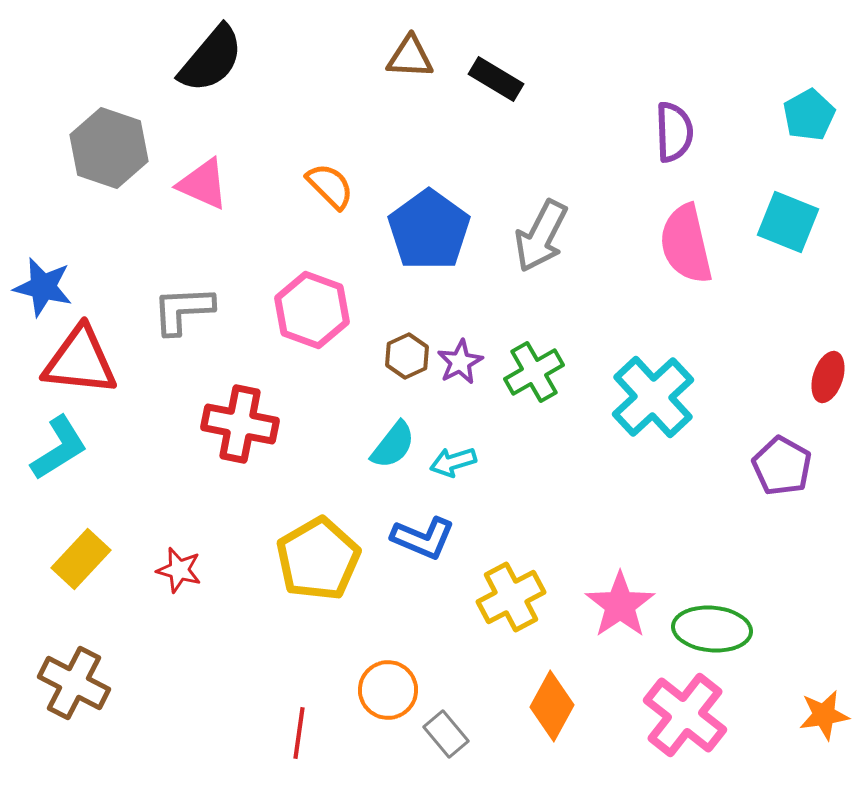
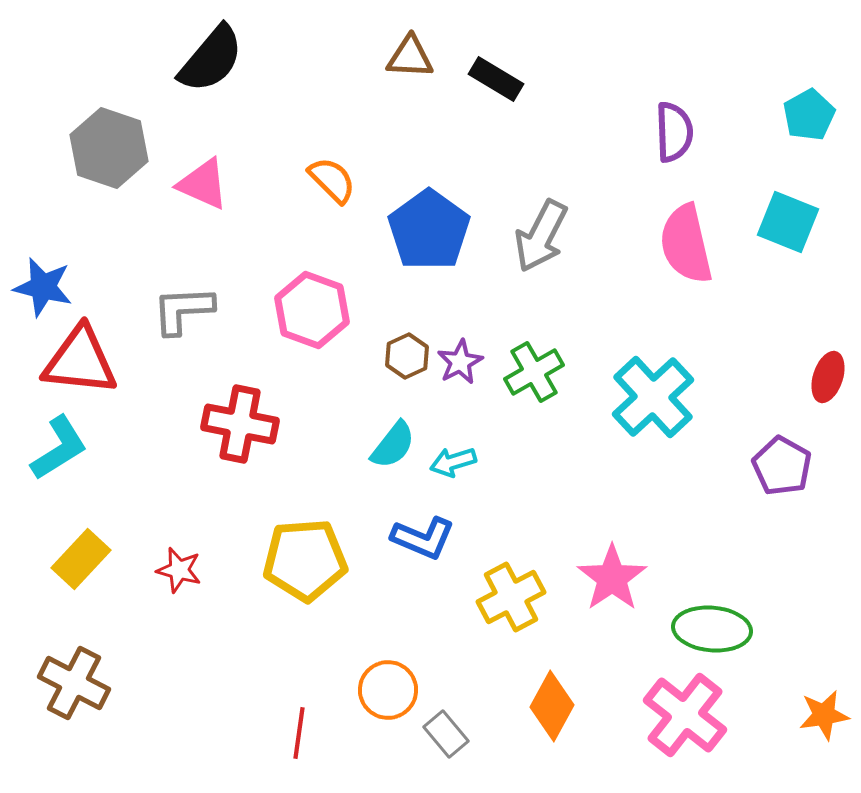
orange semicircle: moved 2 px right, 6 px up
yellow pentagon: moved 13 px left, 1 px down; rotated 26 degrees clockwise
pink star: moved 8 px left, 27 px up
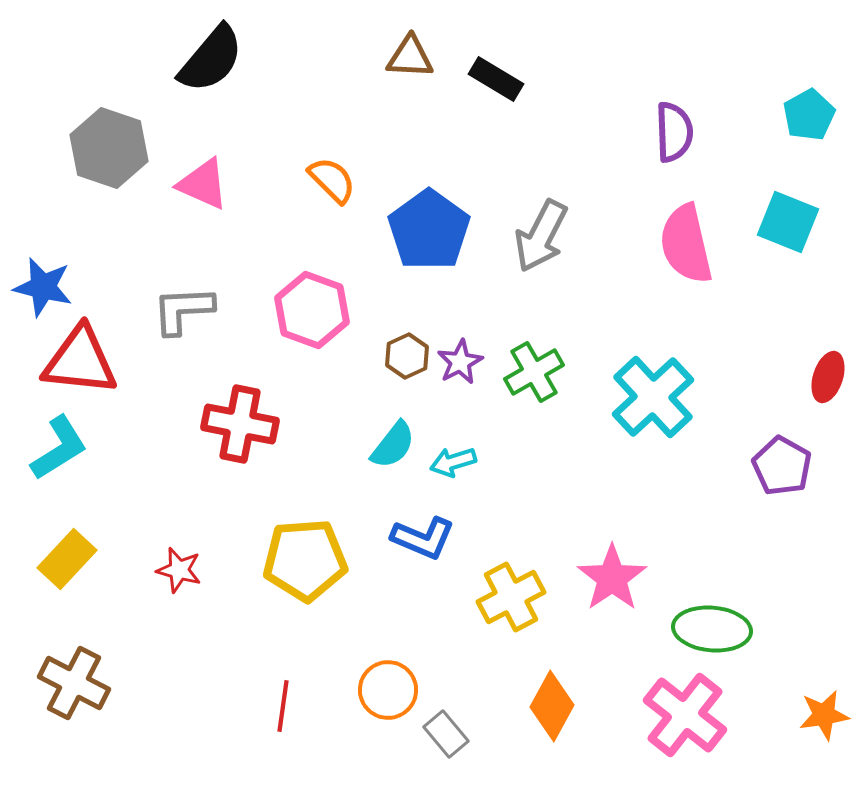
yellow rectangle: moved 14 px left
red line: moved 16 px left, 27 px up
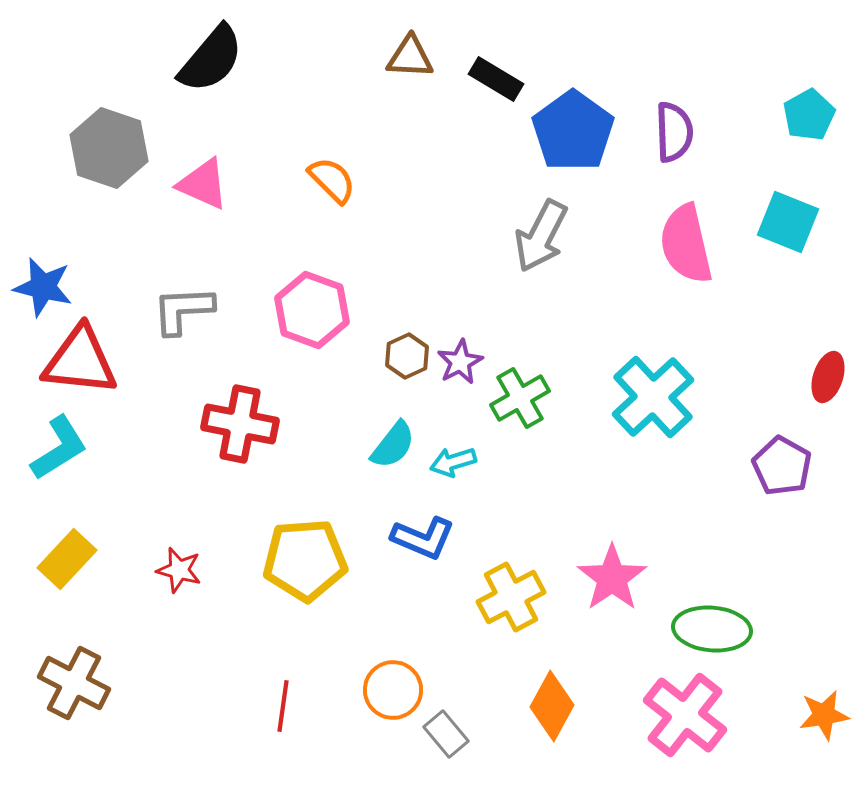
blue pentagon: moved 144 px right, 99 px up
green cross: moved 14 px left, 26 px down
orange circle: moved 5 px right
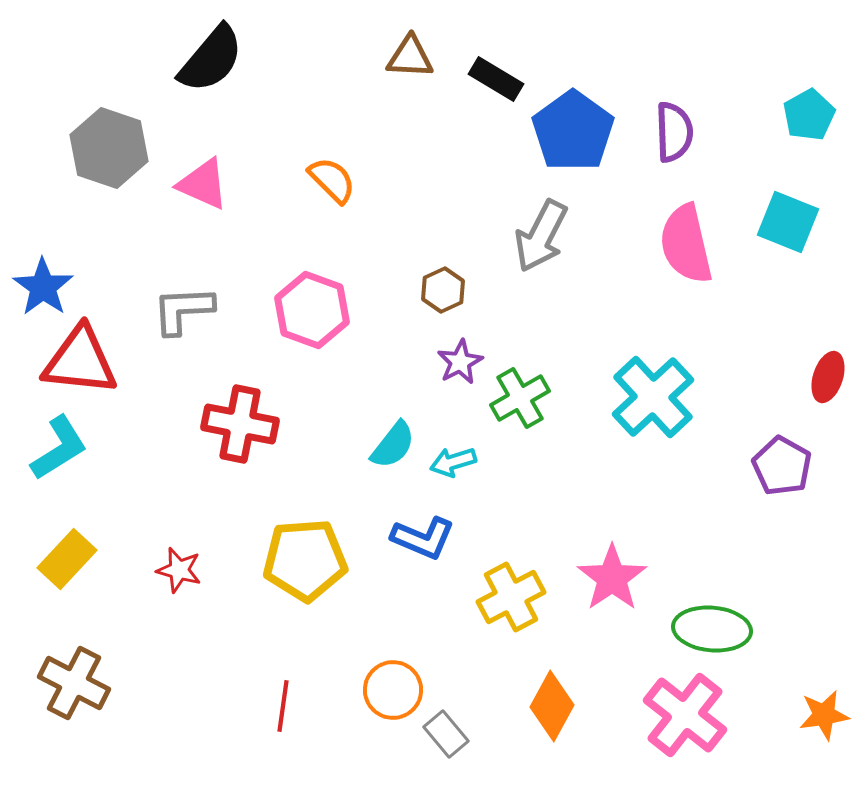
blue star: rotated 22 degrees clockwise
brown hexagon: moved 36 px right, 66 px up
